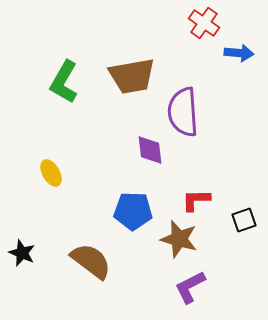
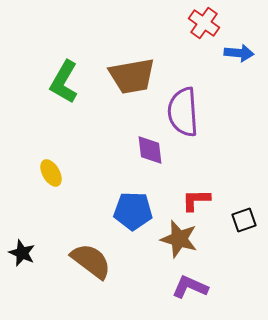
purple L-shape: rotated 51 degrees clockwise
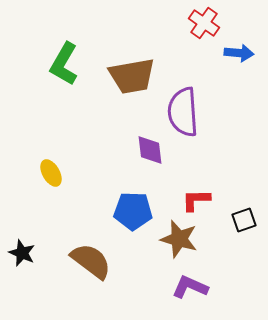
green L-shape: moved 18 px up
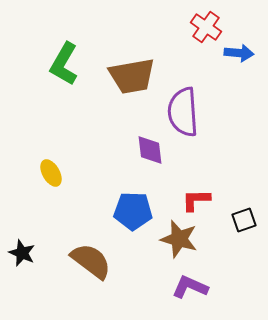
red cross: moved 2 px right, 4 px down
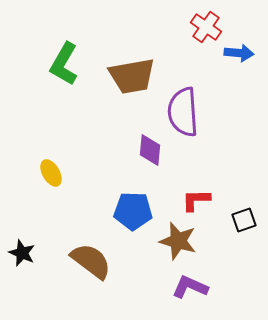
purple diamond: rotated 12 degrees clockwise
brown star: moved 1 px left, 2 px down
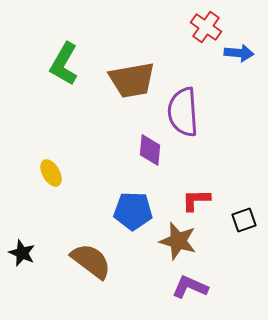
brown trapezoid: moved 4 px down
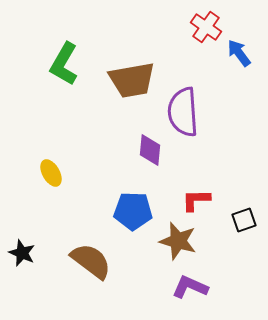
blue arrow: rotated 132 degrees counterclockwise
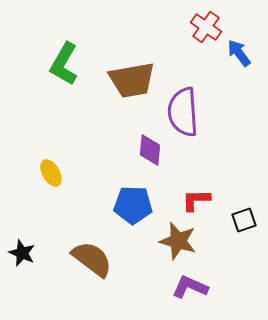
blue pentagon: moved 6 px up
brown semicircle: moved 1 px right, 2 px up
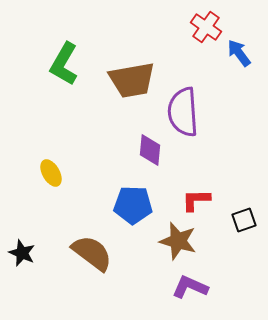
brown semicircle: moved 6 px up
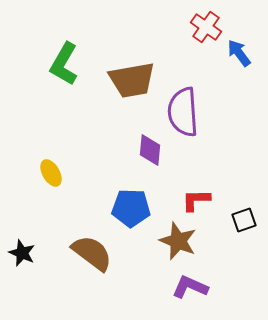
blue pentagon: moved 2 px left, 3 px down
brown star: rotated 6 degrees clockwise
